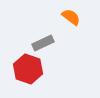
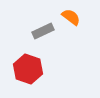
gray rectangle: moved 12 px up
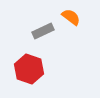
red hexagon: moved 1 px right
